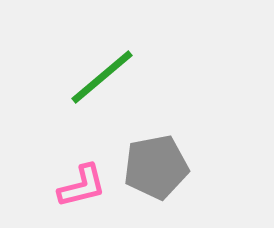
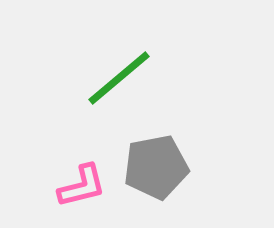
green line: moved 17 px right, 1 px down
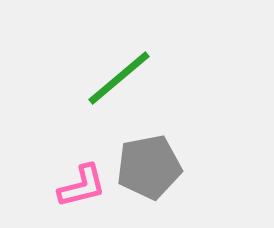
gray pentagon: moved 7 px left
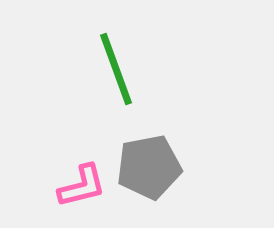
green line: moved 3 px left, 9 px up; rotated 70 degrees counterclockwise
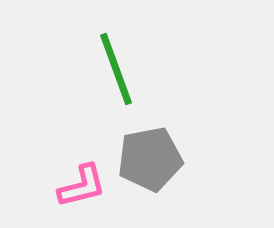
gray pentagon: moved 1 px right, 8 px up
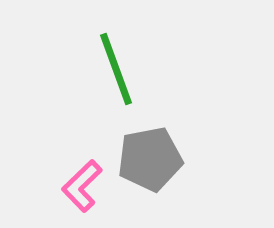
pink L-shape: rotated 150 degrees clockwise
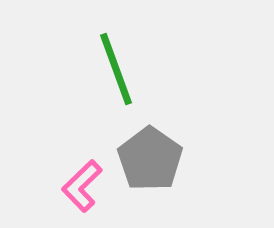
gray pentagon: rotated 26 degrees counterclockwise
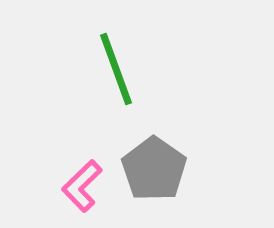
gray pentagon: moved 4 px right, 10 px down
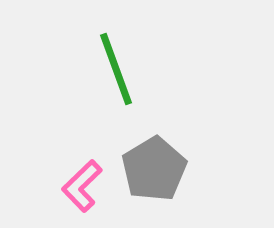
gray pentagon: rotated 6 degrees clockwise
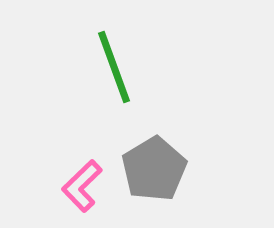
green line: moved 2 px left, 2 px up
